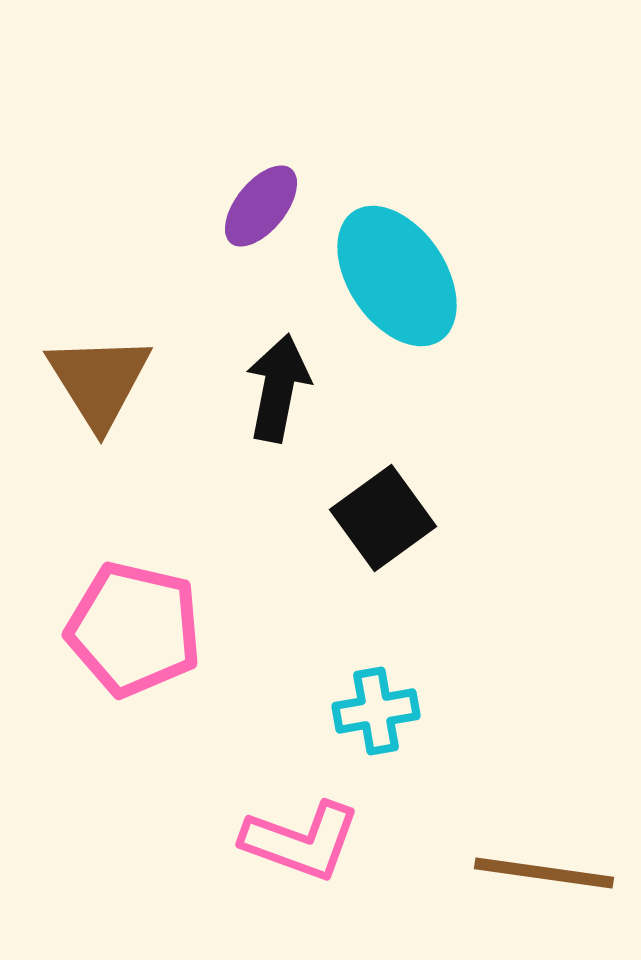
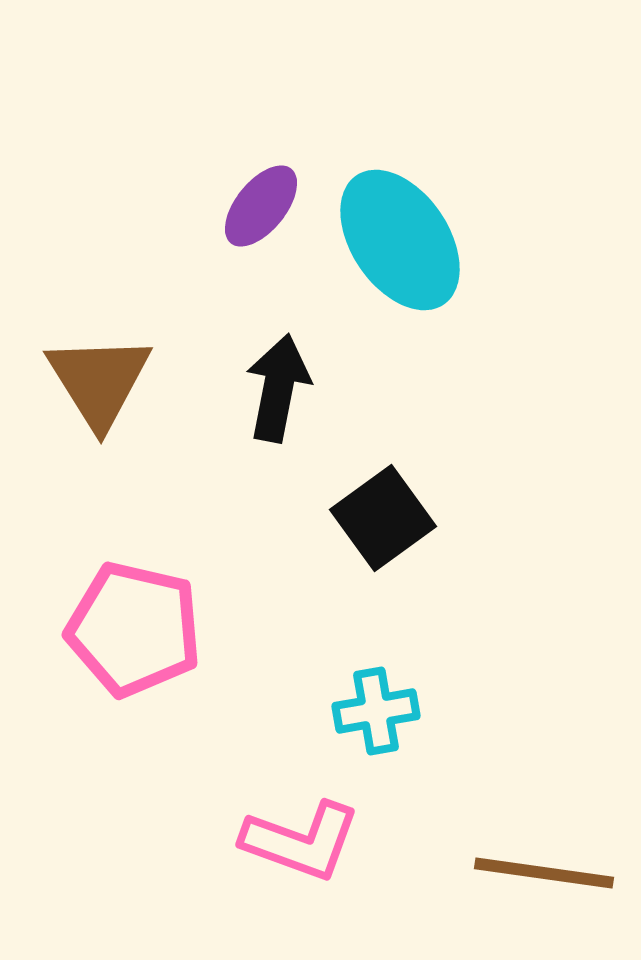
cyan ellipse: moved 3 px right, 36 px up
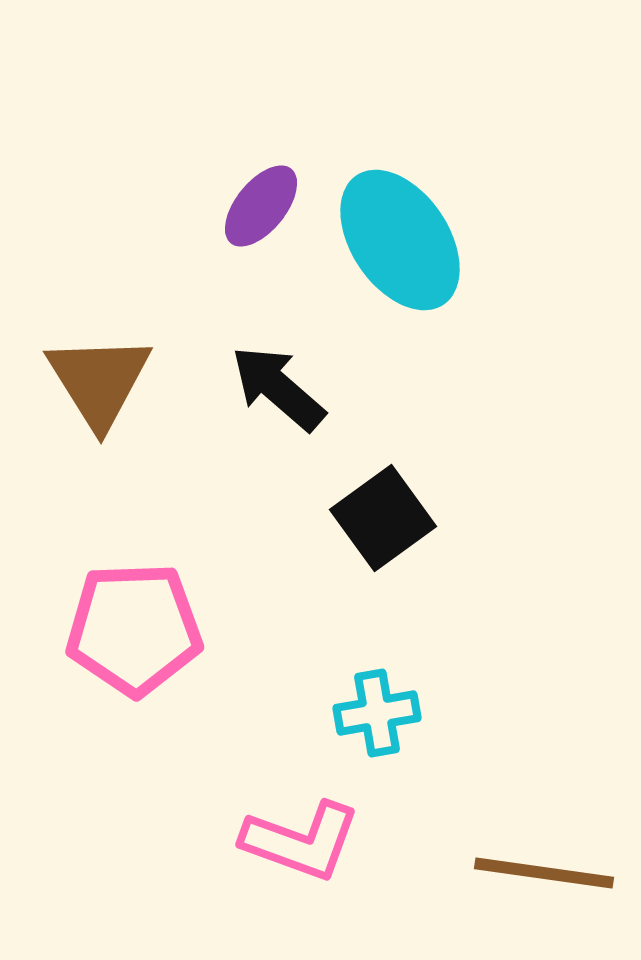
black arrow: rotated 60 degrees counterclockwise
pink pentagon: rotated 15 degrees counterclockwise
cyan cross: moved 1 px right, 2 px down
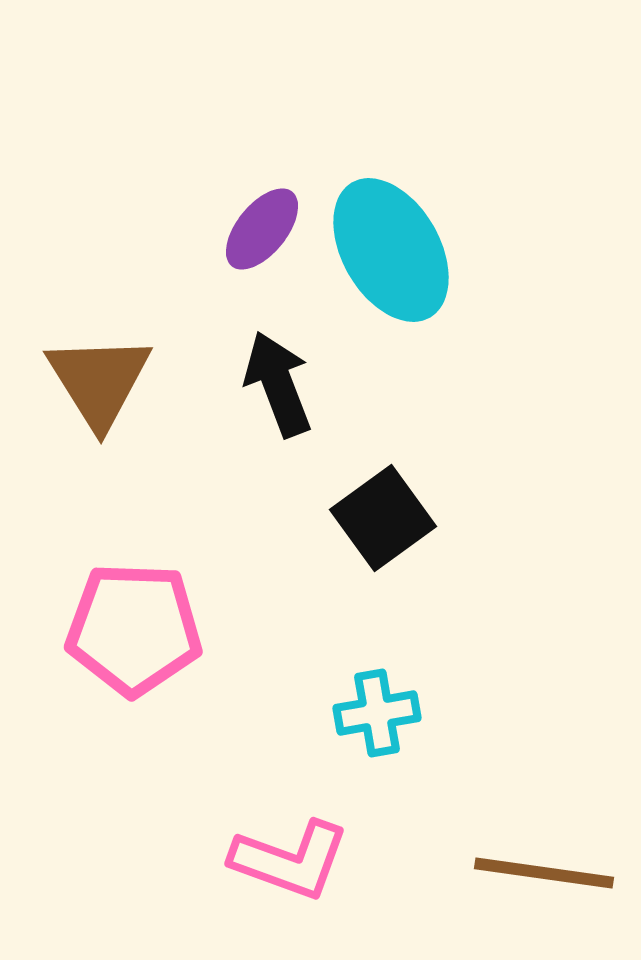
purple ellipse: moved 1 px right, 23 px down
cyan ellipse: moved 9 px left, 10 px down; rotated 4 degrees clockwise
black arrow: moved 4 px up; rotated 28 degrees clockwise
pink pentagon: rotated 4 degrees clockwise
pink L-shape: moved 11 px left, 19 px down
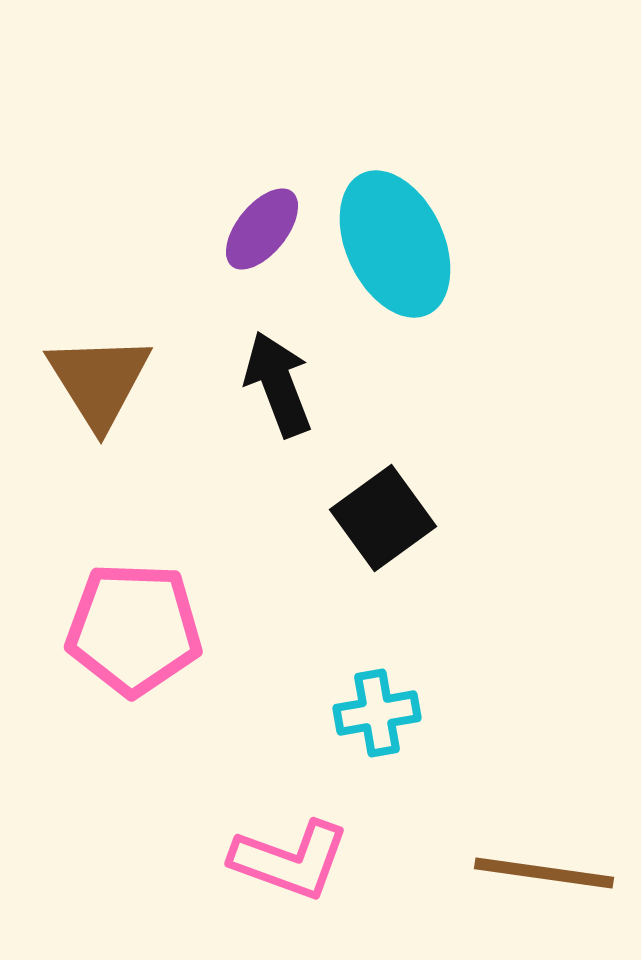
cyan ellipse: moved 4 px right, 6 px up; rotated 5 degrees clockwise
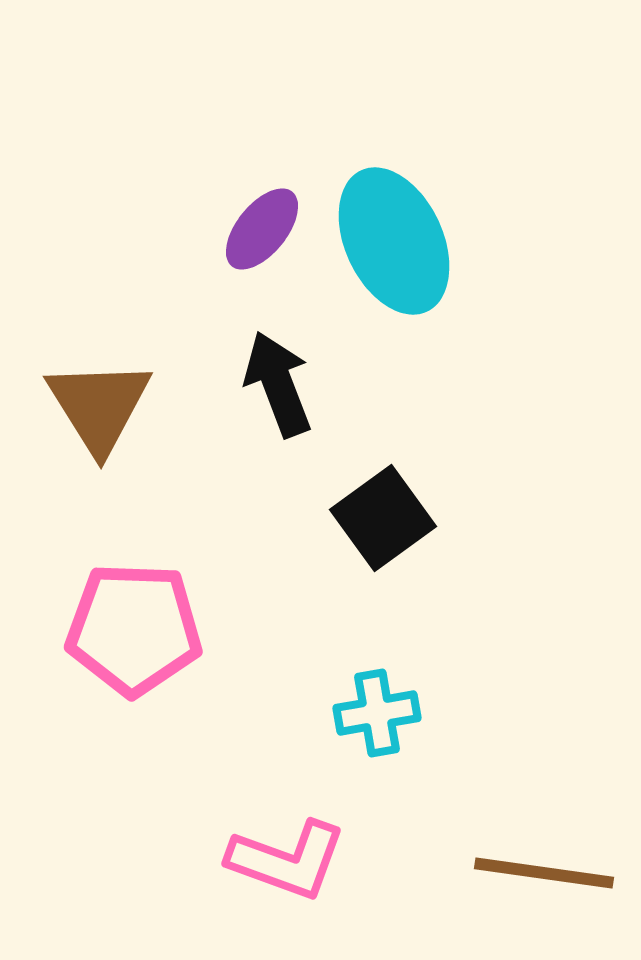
cyan ellipse: moved 1 px left, 3 px up
brown triangle: moved 25 px down
pink L-shape: moved 3 px left
